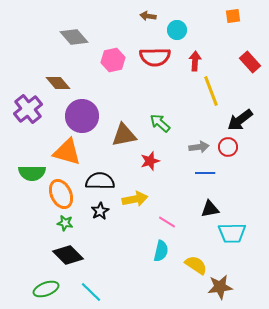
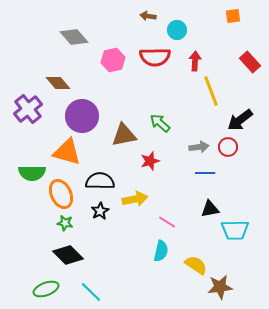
cyan trapezoid: moved 3 px right, 3 px up
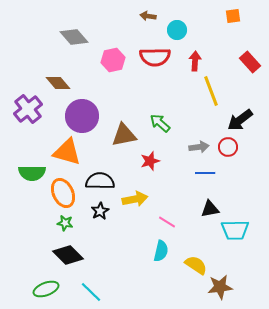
orange ellipse: moved 2 px right, 1 px up
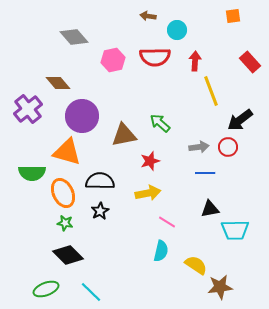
yellow arrow: moved 13 px right, 6 px up
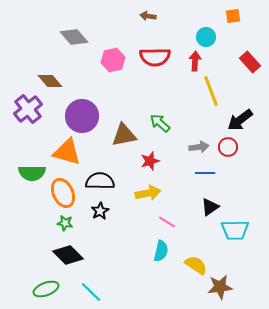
cyan circle: moved 29 px right, 7 px down
brown diamond: moved 8 px left, 2 px up
black triangle: moved 2 px up; rotated 24 degrees counterclockwise
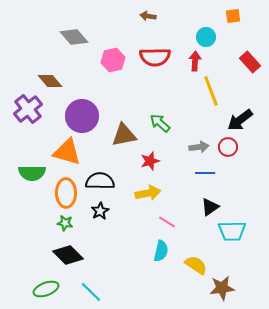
orange ellipse: moved 3 px right; rotated 24 degrees clockwise
cyan trapezoid: moved 3 px left, 1 px down
brown star: moved 2 px right, 1 px down
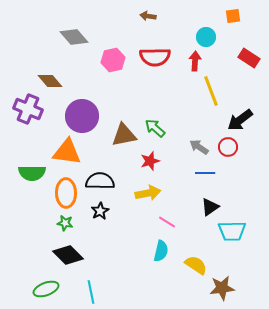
red rectangle: moved 1 px left, 4 px up; rotated 15 degrees counterclockwise
purple cross: rotated 28 degrees counterclockwise
green arrow: moved 5 px left, 5 px down
gray arrow: rotated 138 degrees counterclockwise
orange triangle: rotated 8 degrees counterclockwise
cyan line: rotated 35 degrees clockwise
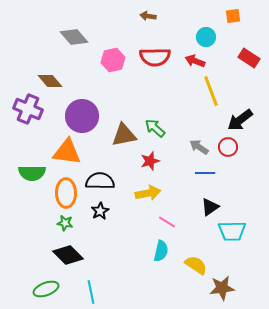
red arrow: rotated 72 degrees counterclockwise
